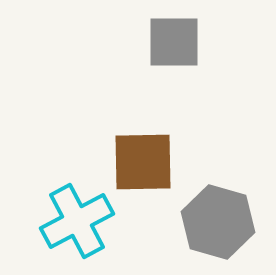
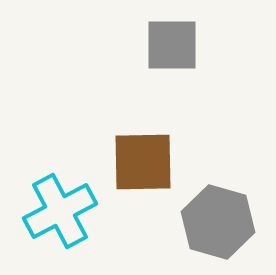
gray square: moved 2 px left, 3 px down
cyan cross: moved 17 px left, 10 px up
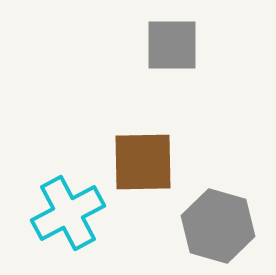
cyan cross: moved 8 px right, 2 px down
gray hexagon: moved 4 px down
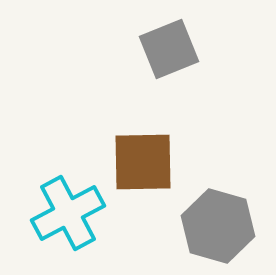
gray square: moved 3 px left, 4 px down; rotated 22 degrees counterclockwise
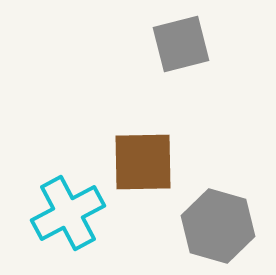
gray square: moved 12 px right, 5 px up; rotated 8 degrees clockwise
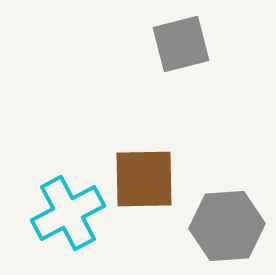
brown square: moved 1 px right, 17 px down
gray hexagon: moved 9 px right; rotated 20 degrees counterclockwise
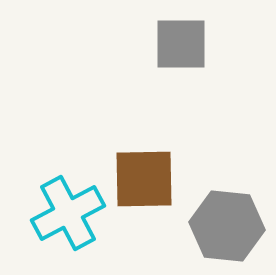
gray square: rotated 14 degrees clockwise
gray hexagon: rotated 10 degrees clockwise
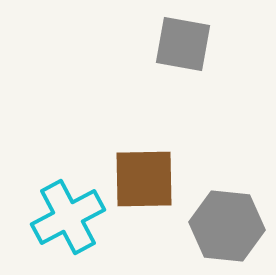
gray square: moved 2 px right; rotated 10 degrees clockwise
cyan cross: moved 4 px down
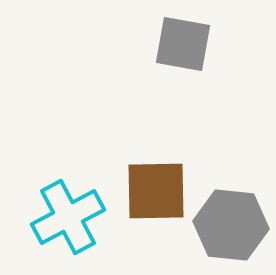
brown square: moved 12 px right, 12 px down
gray hexagon: moved 4 px right, 1 px up
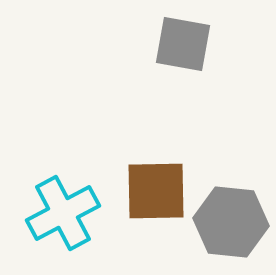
cyan cross: moved 5 px left, 4 px up
gray hexagon: moved 3 px up
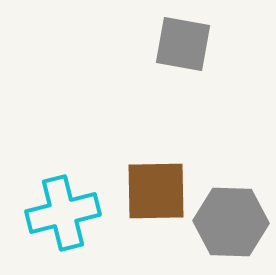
cyan cross: rotated 14 degrees clockwise
gray hexagon: rotated 4 degrees counterclockwise
